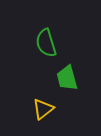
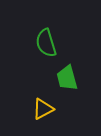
yellow triangle: rotated 10 degrees clockwise
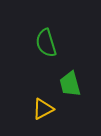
green trapezoid: moved 3 px right, 6 px down
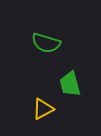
green semicircle: rotated 56 degrees counterclockwise
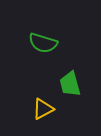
green semicircle: moved 3 px left
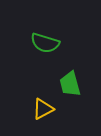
green semicircle: moved 2 px right
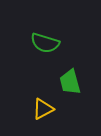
green trapezoid: moved 2 px up
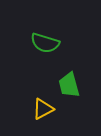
green trapezoid: moved 1 px left, 3 px down
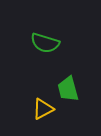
green trapezoid: moved 1 px left, 4 px down
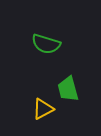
green semicircle: moved 1 px right, 1 px down
